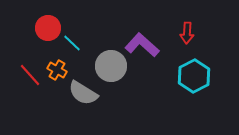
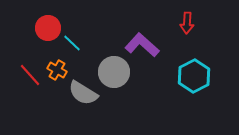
red arrow: moved 10 px up
gray circle: moved 3 px right, 6 px down
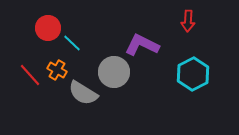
red arrow: moved 1 px right, 2 px up
purple L-shape: rotated 16 degrees counterclockwise
cyan hexagon: moved 1 px left, 2 px up
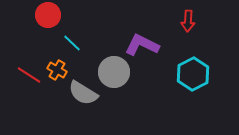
red circle: moved 13 px up
red line: moved 1 px left; rotated 15 degrees counterclockwise
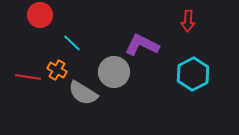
red circle: moved 8 px left
red line: moved 1 px left, 2 px down; rotated 25 degrees counterclockwise
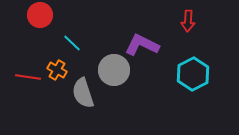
gray circle: moved 2 px up
gray semicircle: rotated 40 degrees clockwise
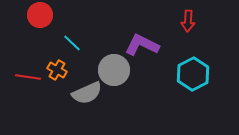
gray semicircle: moved 4 px right; rotated 96 degrees counterclockwise
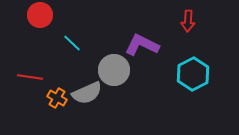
orange cross: moved 28 px down
red line: moved 2 px right
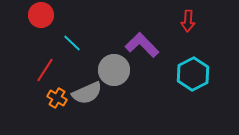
red circle: moved 1 px right
purple L-shape: rotated 20 degrees clockwise
red line: moved 15 px right, 7 px up; rotated 65 degrees counterclockwise
